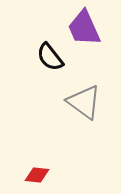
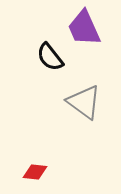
red diamond: moved 2 px left, 3 px up
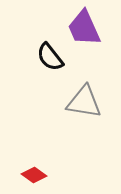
gray triangle: rotated 27 degrees counterclockwise
red diamond: moved 1 px left, 3 px down; rotated 30 degrees clockwise
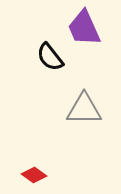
gray triangle: moved 7 px down; rotated 9 degrees counterclockwise
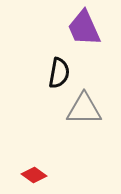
black semicircle: moved 9 px right, 16 px down; rotated 132 degrees counterclockwise
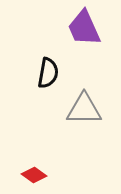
black semicircle: moved 11 px left
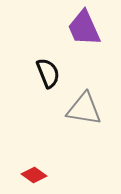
black semicircle: rotated 32 degrees counterclockwise
gray triangle: rotated 9 degrees clockwise
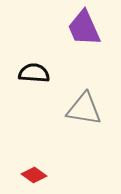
black semicircle: moved 14 px left; rotated 64 degrees counterclockwise
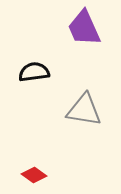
black semicircle: moved 1 px up; rotated 12 degrees counterclockwise
gray triangle: moved 1 px down
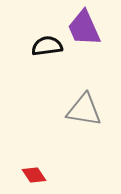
black semicircle: moved 13 px right, 26 px up
red diamond: rotated 20 degrees clockwise
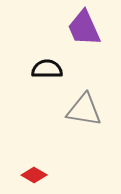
black semicircle: moved 23 px down; rotated 8 degrees clockwise
red diamond: rotated 25 degrees counterclockwise
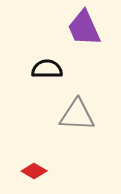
gray triangle: moved 7 px left, 5 px down; rotated 6 degrees counterclockwise
red diamond: moved 4 px up
